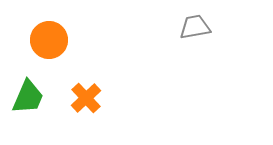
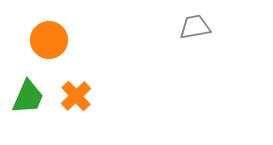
orange cross: moved 10 px left, 2 px up
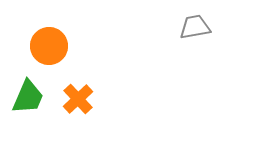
orange circle: moved 6 px down
orange cross: moved 2 px right, 3 px down
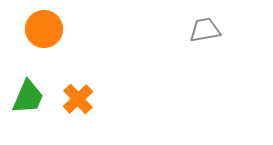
gray trapezoid: moved 10 px right, 3 px down
orange circle: moved 5 px left, 17 px up
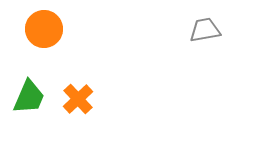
green trapezoid: moved 1 px right
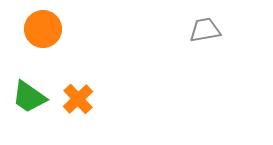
orange circle: moved 1 px left
green trapezoid: rotated 102 degrees clockwise
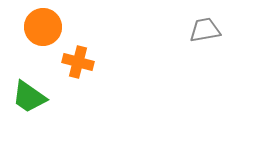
orange circle: moved 2 px up
orange cross: moved 37 px up; rotated 32 degrees counterclockwise
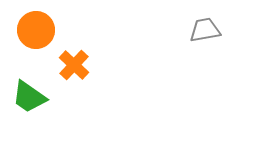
orange circle: moved 7 px left, 3 px down
orange cross: moved 4 px left, 3 px down; rotated 28 degrees clockwise
